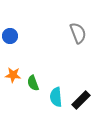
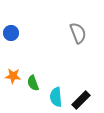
blue circle: moved 1 px right, 3 px up
orange star: moved 1 px down
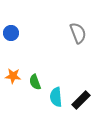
green semicircle: moved 2 px right, 1 px up
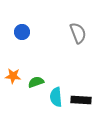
blue circle: moved 11 px right, 1 px up
green semicircle: moved 1 px right; rotated 91 degrees clockwise
black rectangle: rotated 48 degrees clockwise
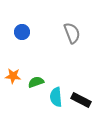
gray semicircle: moved 6 px left
black rectangle: rotated 24 degrees clockwise
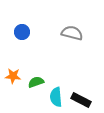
gray semicircle: rotated 55 degrees counterclockwise
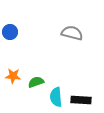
blue circle: moved 12 px left
black rectangle: rotated 24 degrees counterclockwise
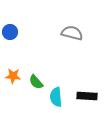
green semicircle: rotated 112 degrees counterclockwise
black rectangle: moved 6 px right, 4 px up
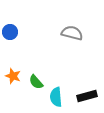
orange star: rotated 14 degrees clockwise
black rectangle: rotated 18 degrees counterclockwise
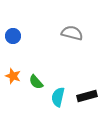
blue circle: moved 3 px right, 4 px down
cyan semicircle: moved 2 px right; rotated 18 degrees clockwise
